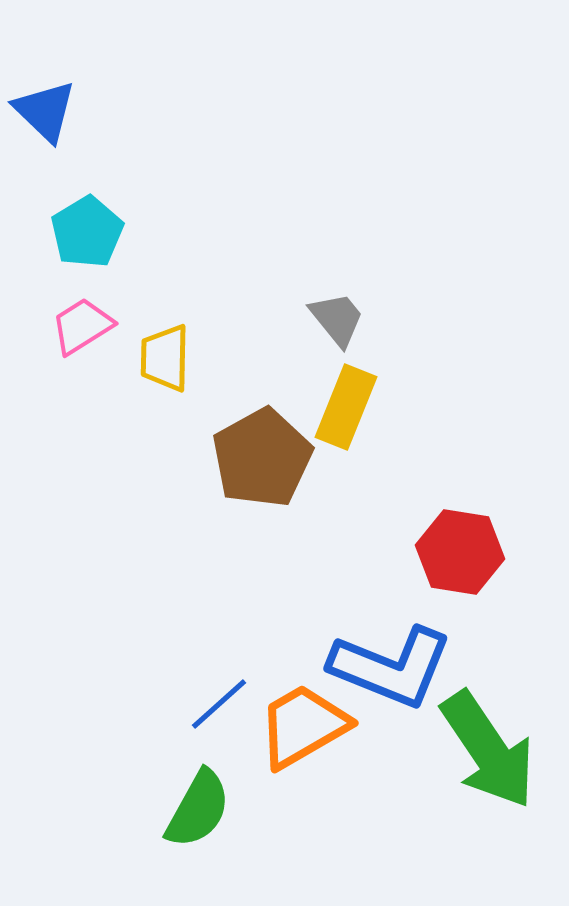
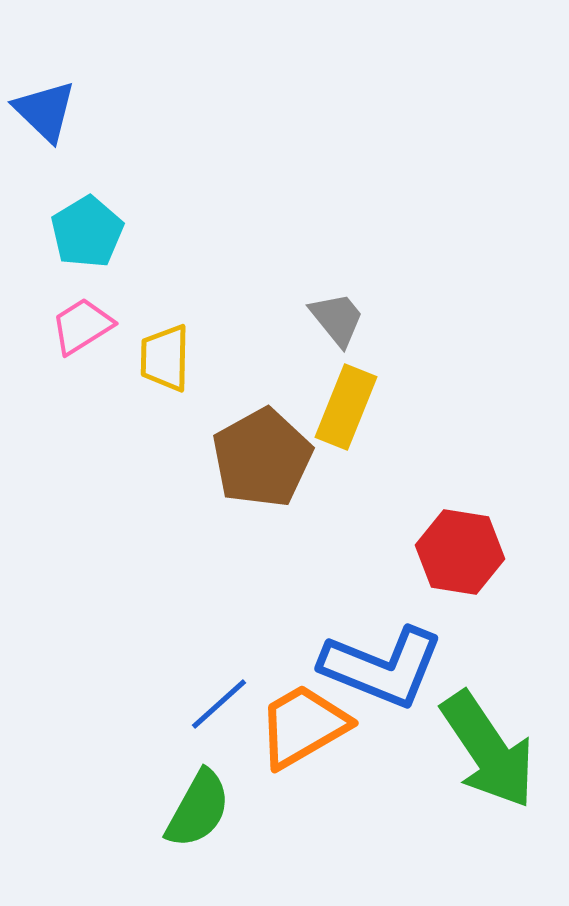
blue L-shape: moved 9 px left
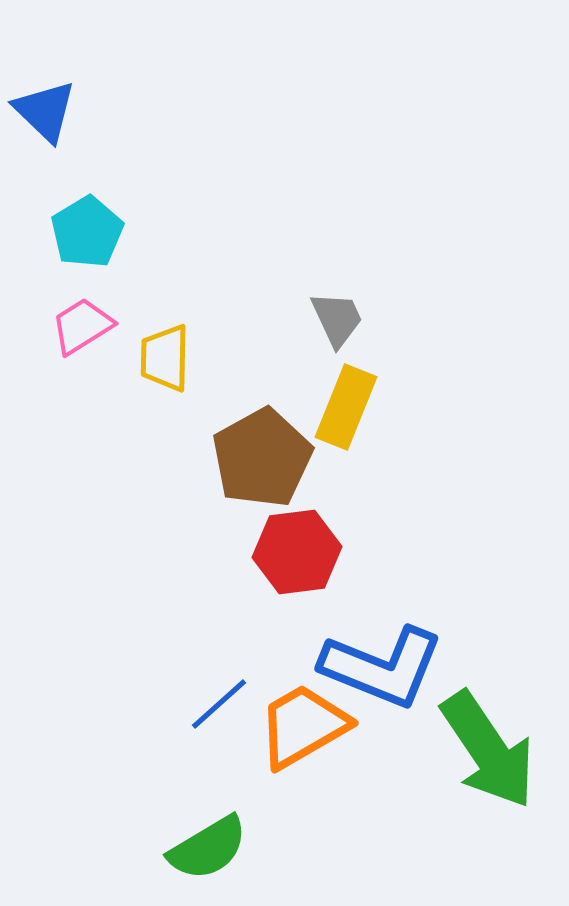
gray trapezoid: rotated 14 degrees clockwise
red hexagon: moved 163 px left; rotated 16 degrees counterclockwise
green semicircle: moved 10 px right, 39 px down; rotated 30 degrees clockwise
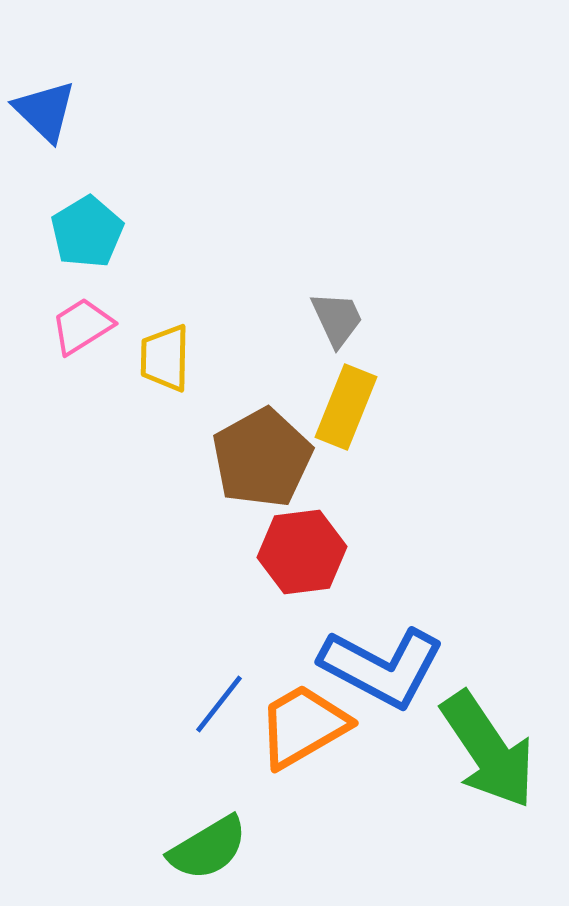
red hexagon: moved 5 px right
blue L-shape: rotated 6 degrees clockwise
blue line: rotated 10 degrees counterclockwise
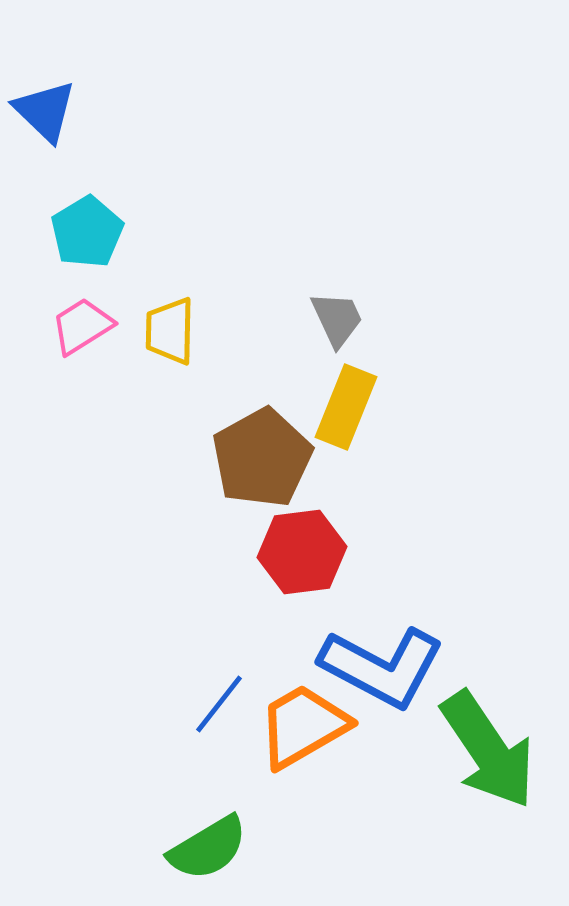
yellow trapezoid: moved 5 px right, 27 px up
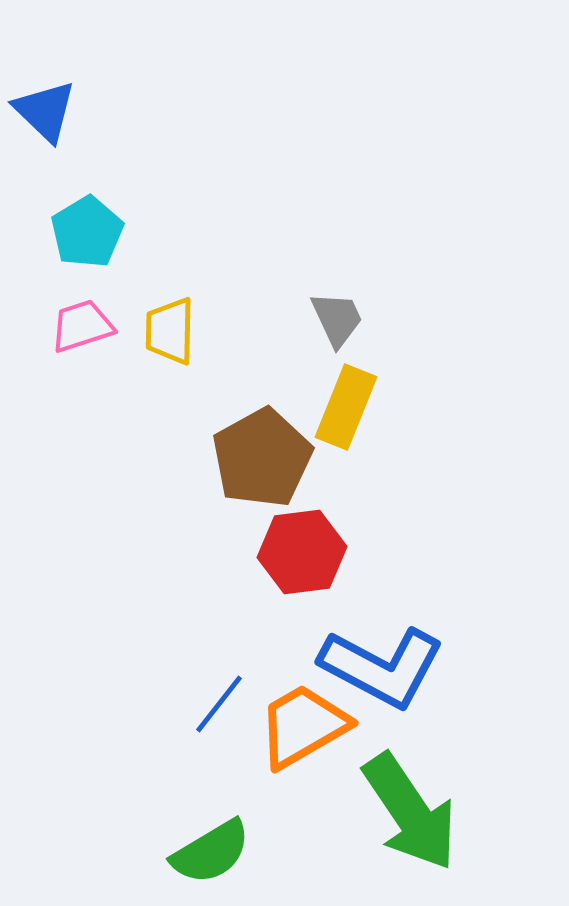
pink trapezoid: rotated 14 degrees clockwise
green arrow: moved 78 px left, 62 px down
green semicircle: moved 3 px right, 4 px down
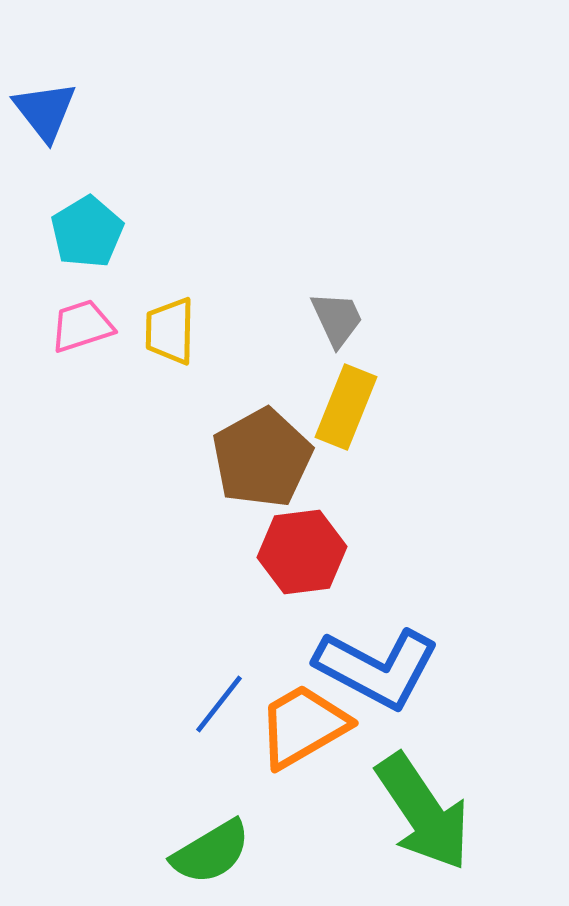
blue triangle: rotated 8 degrees clockwise
blue L-shape: moved 5 px left, 1 px down
green arrow: moved 13 px right
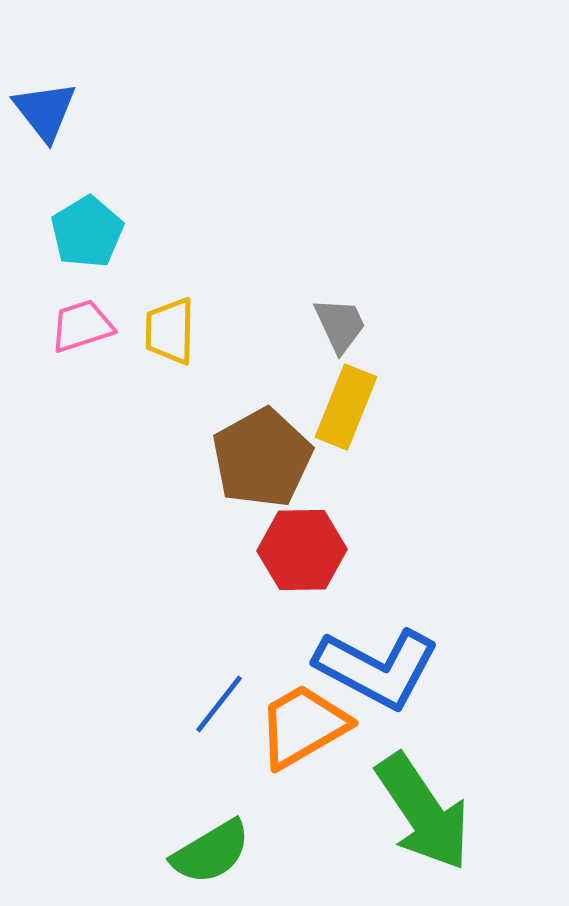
gray trapezoid: moved 3 px right, 6 px down
red hexagon: moved 2 px up; rotated 6 degrees clockwise
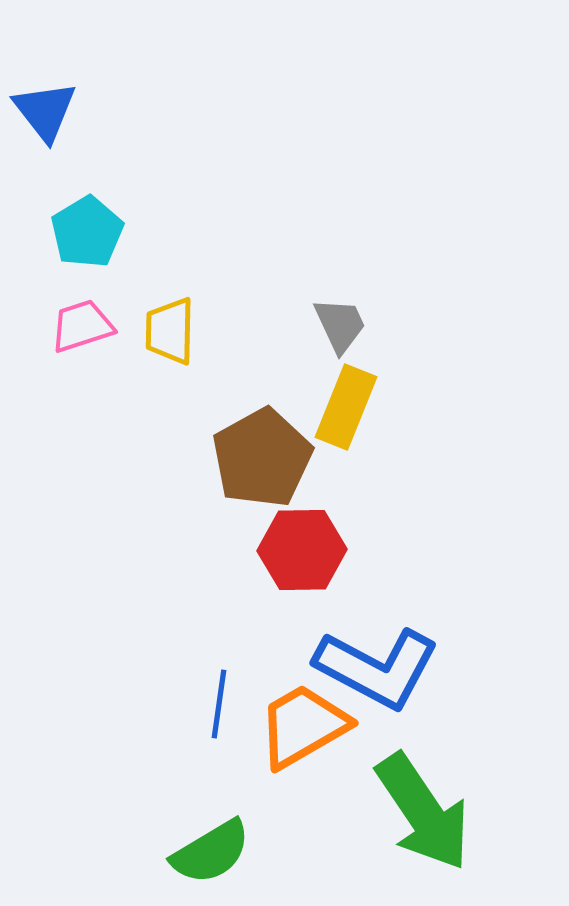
blue line: rotated 30 degrees counterclockwise
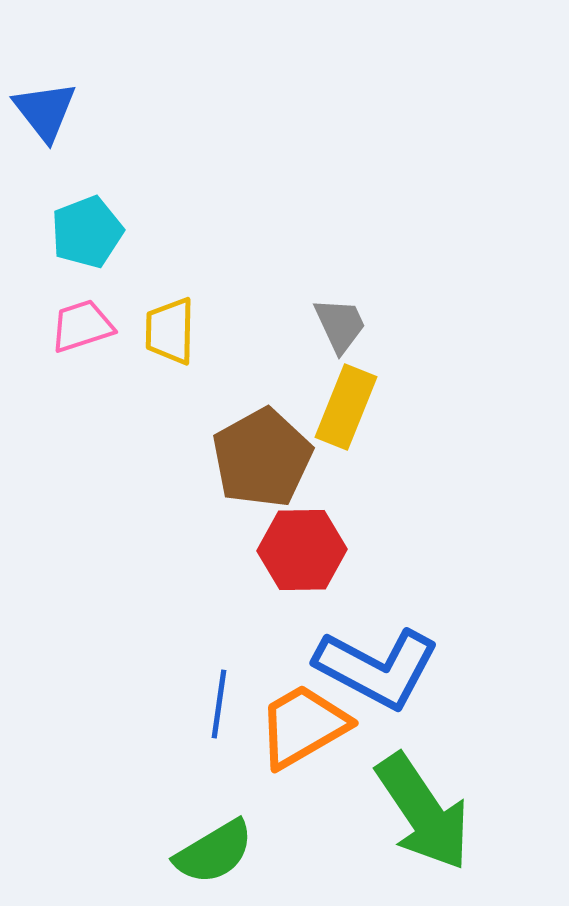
cyan pentagon: rotated 10 degrees clockwise
green semicircle: moved 3 px right
